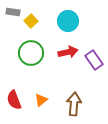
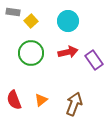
brown arrow: rotated 15 degrees clockwise
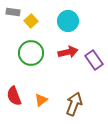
red semicircle: moved 4 px up
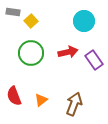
cyan circle: moved 16 px right
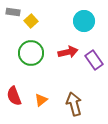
brown arrow: rotated 35 degrees counterclockwise
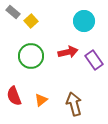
gray rectangle: rotated 32 degrees clockwise
green circle: moved 3 px down
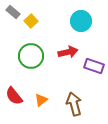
cyan circle: moved 3 px left
purple rectangle: moved 6 px down; rotated 36 degrees counterclockwise
red semicircle: rotated 18 degrees counterclockwise
